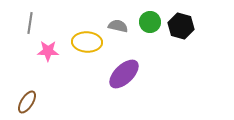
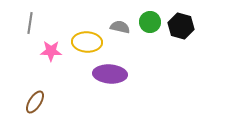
gray semicircle: moved 2 px right, 1 px down
pink star: moved 3 px right
purple ellipse: moved 14 px left; rotated 48 degrees clockwise
brown ellipse: moved 8 px right
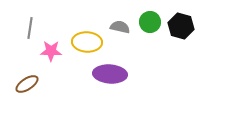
gray line: moved 5 px down
brown ellipse: moved 8 px left, 18 px up; rotated 25 degrees clockwise
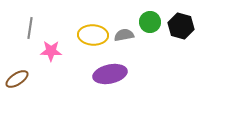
gray semicircle: moved 4 px right, 8 px down; rotated 24 degrees counterclockwise
yellow ellipse: moved 6 px right, 7 px up
purple ellipse: rotated 16 degrees counterclockwise
brown ellipse: moved 10 px left, 5 px up
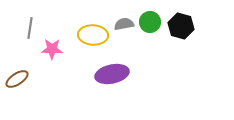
gray semicircle: moved 11 px up
pink star: moved 1 px right, 2 px up
purple ellipse: moved 2 px right
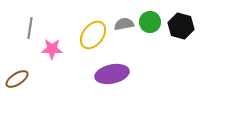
yellow ellipse: rotated 56 degrees counterclockwise
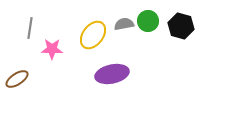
green circle: moved 2 px left, 1 px up
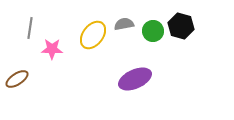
green circle: moved 5 px right, 10 px down
purple ellipse: moved 23 px right, 5 px down; rotated 12 degrees counterclockwise
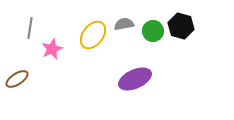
pink star: rotated 25 degrees counterclockwise
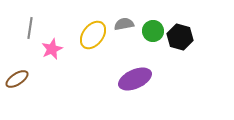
black hexagon: moved 1 px left, 11 px down
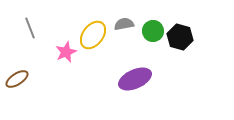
gray line: rotated 30 degrees counterclockwise
pink star: moved 14 px right, 3 px down
